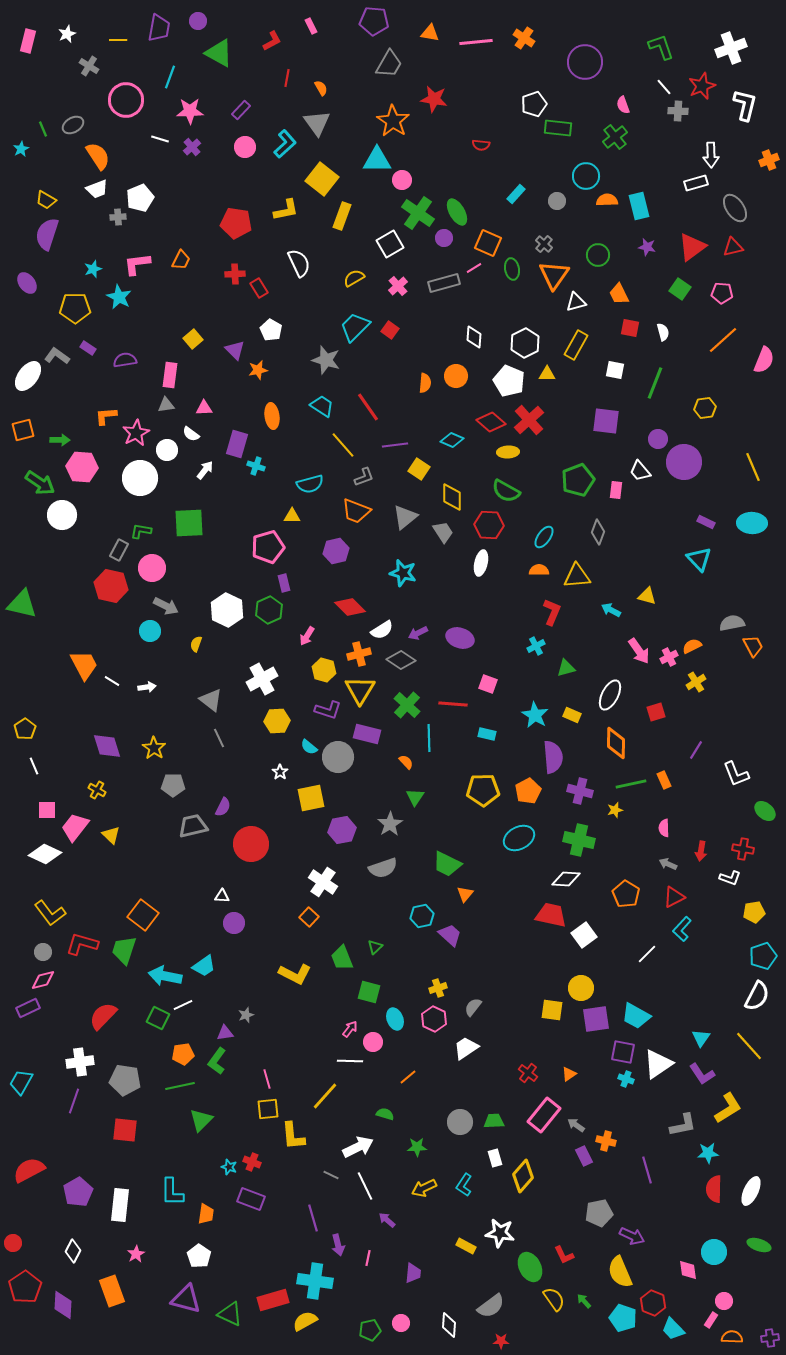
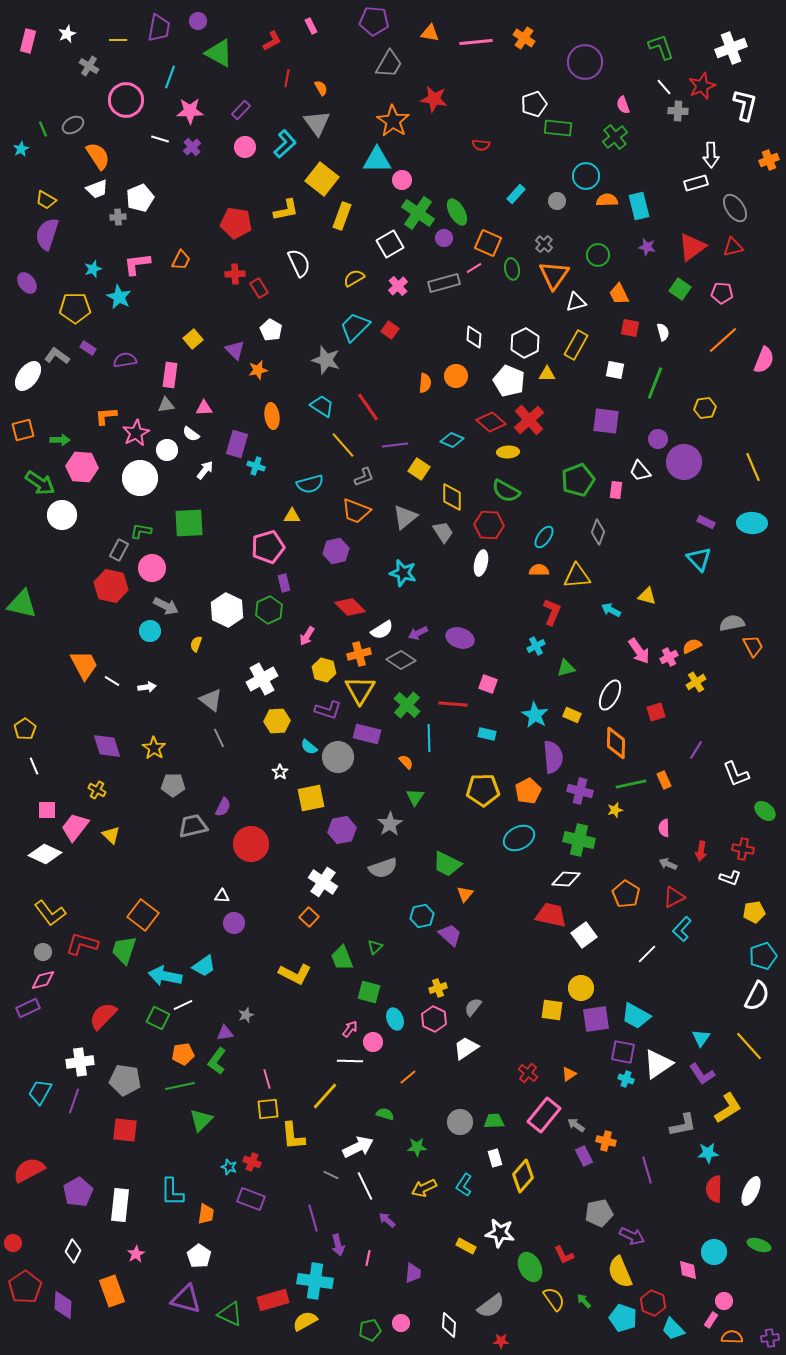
cyan trapezoid at (21, 1082): moved 19 px right, 10 px down
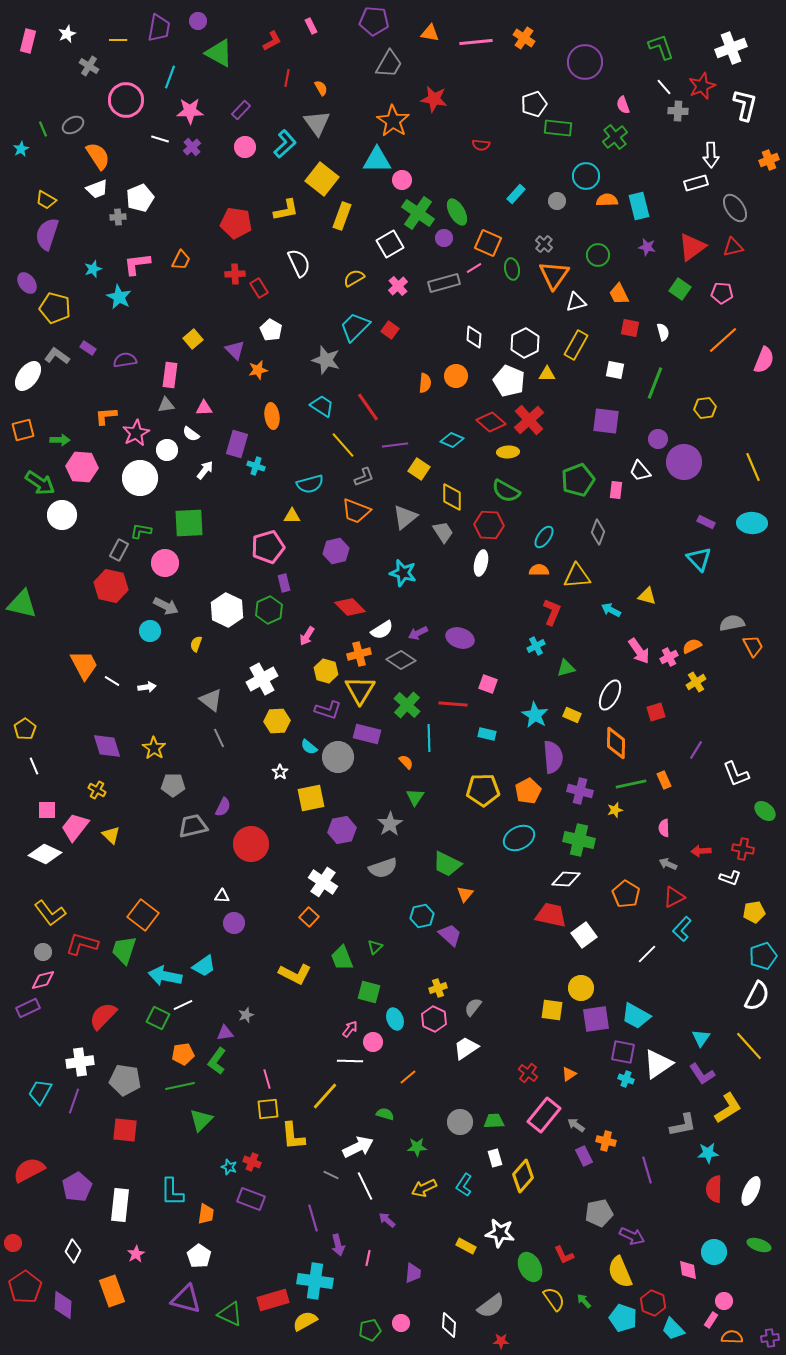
yellow pentagon at (75, 308): moved 20 px left; rotated 16 degrees clockwise
pink circle at (152, 568): moved 13 px right, 5 px up
yellow hexagon at (324, 670): moved 2 px right, 1 px down
red arrow at (701, 851): rotated 78 degrees clockwise
purple pentagon at (78, 1192): moved 1 px left, 5 px up
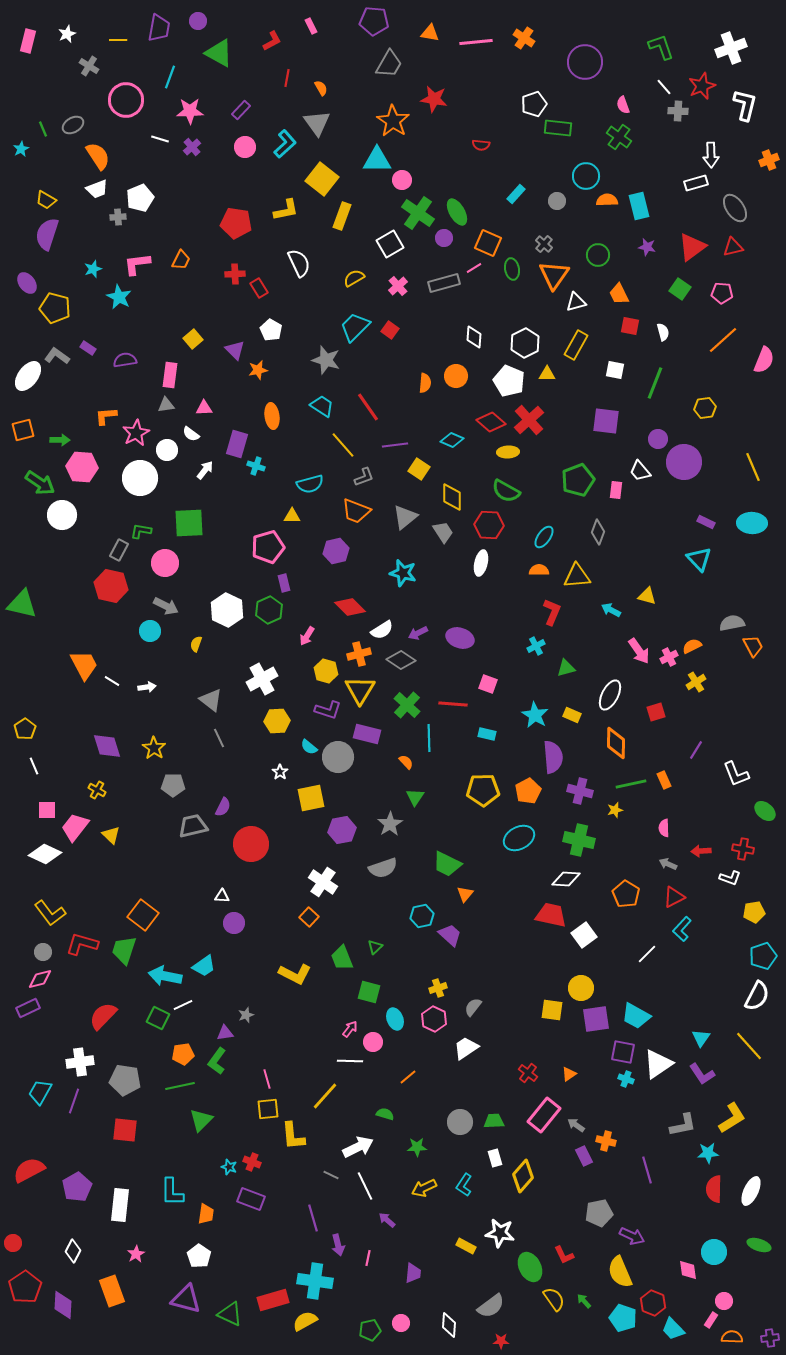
green cross at (615, 137): moved 4 px right; rotated 15 degrees counterclockwise
red square at (630, 328): moved 2 px up
pink diamond at (43, 980): moved 3 px left, 1 px up
yellow L-shape at (728, 1108): moved 4 px right, 10 px down
